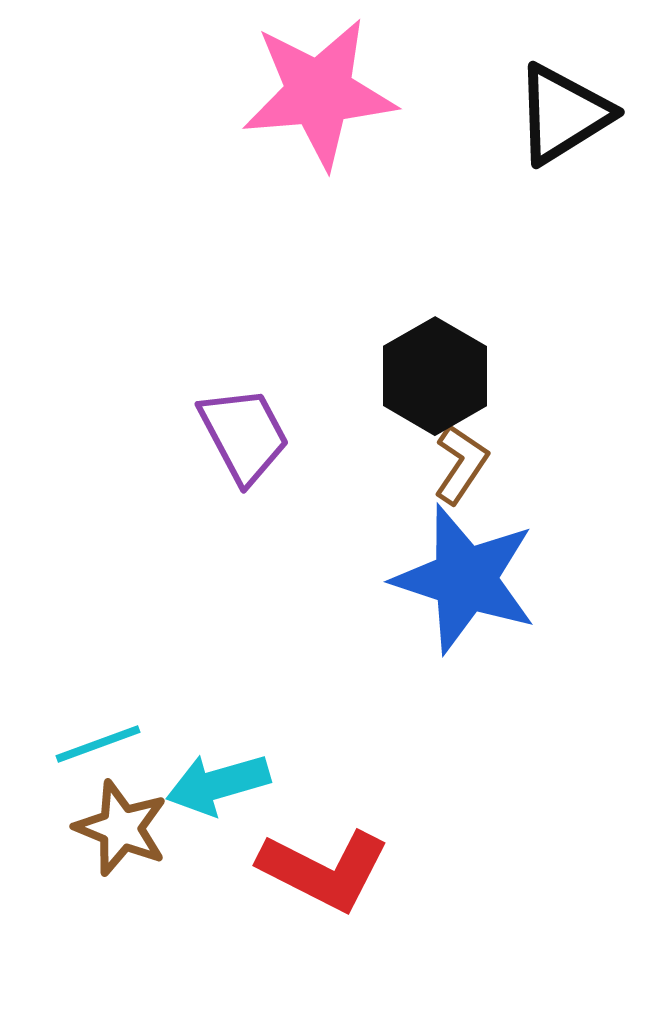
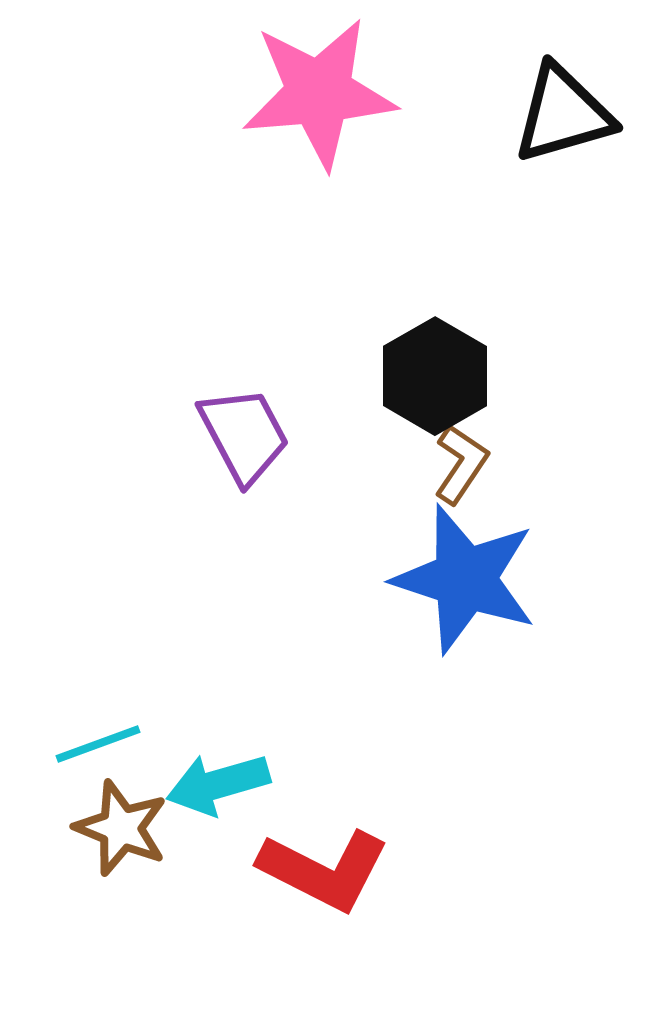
black triangle: rotated 16 degrees clockwise
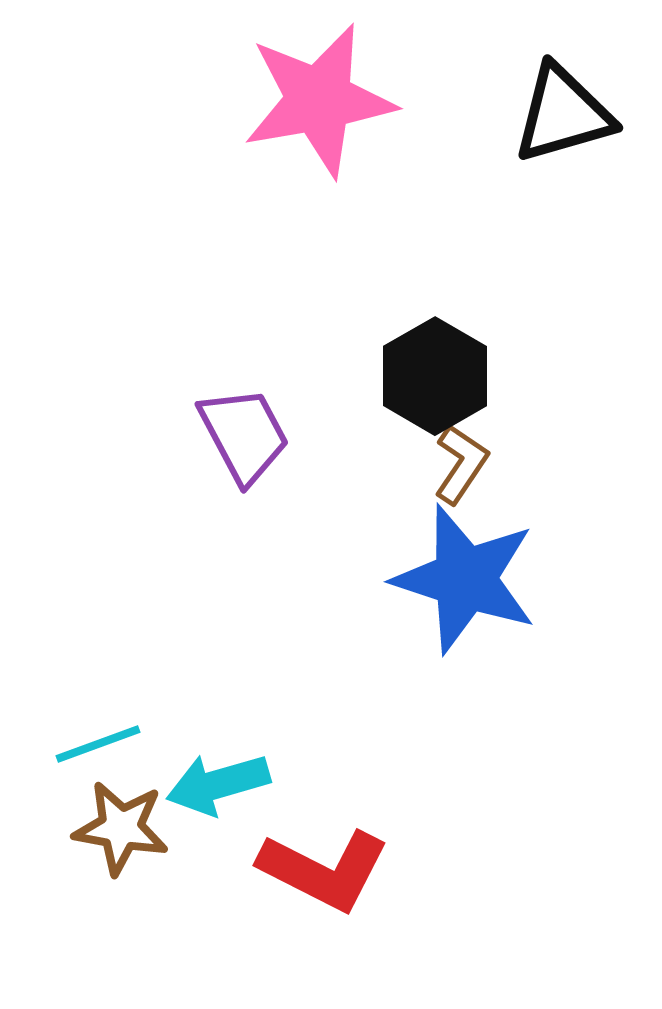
pink star: moved 7 px down; rotated 5 degrees counterclockwise
brown star: rotated 12 degrees counterclockwise
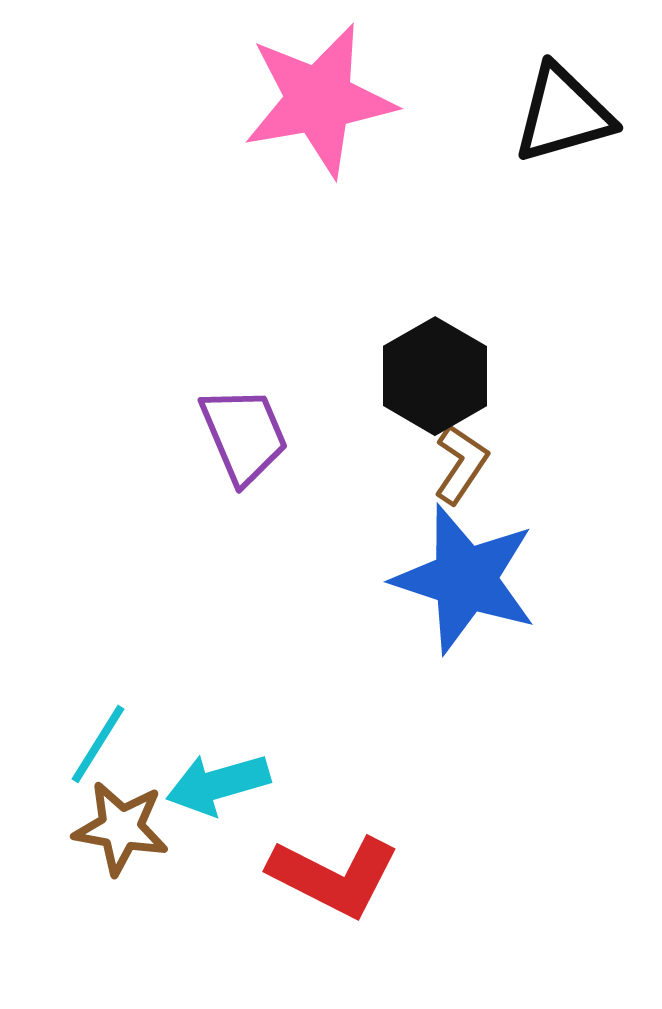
purple trapezoid: rotated 5 degrees clockwise
cyan line: rotated 38 degrees counterclockwise
red L-shape: moved 10 px right, 6 px down
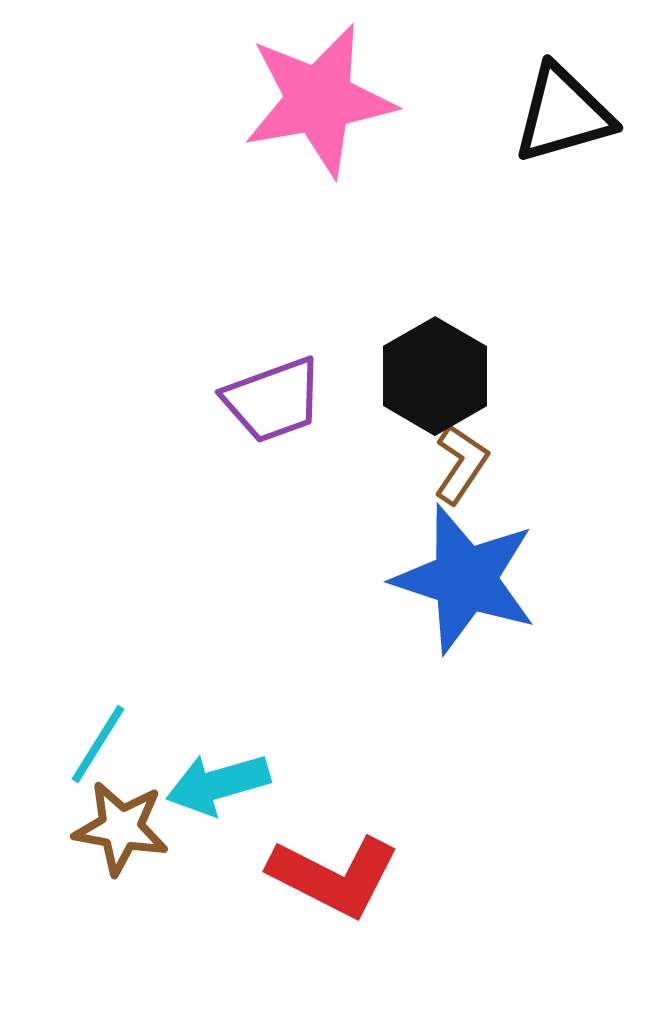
purple trapezoid: moved 29 px right, 35 px up; rotated 93 degrees clockwise
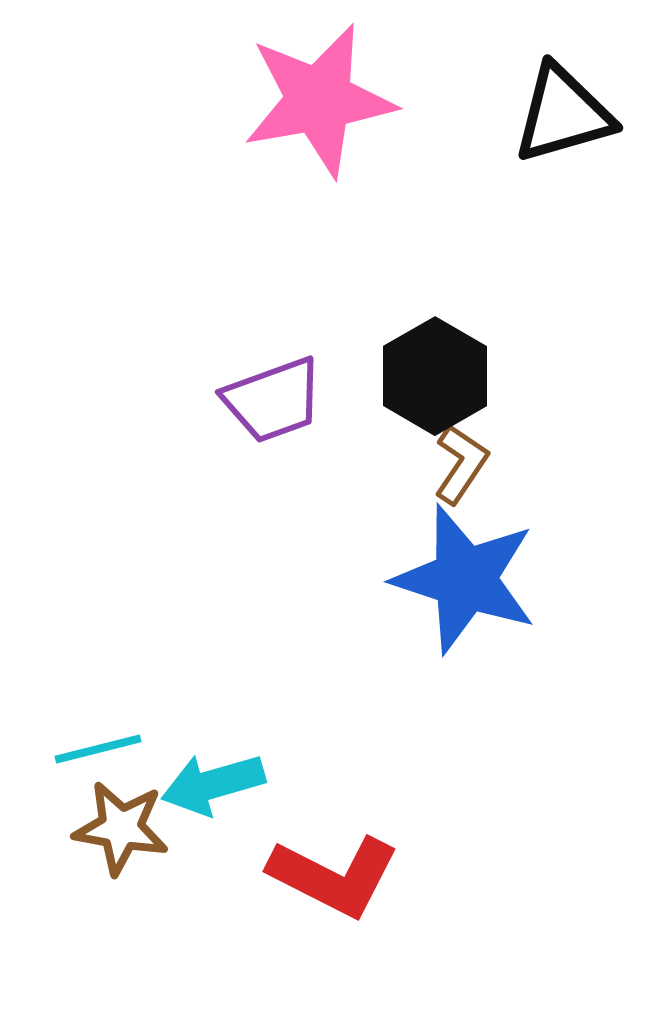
cyan line: moved 5 px down; rotated 44 degrees clockwise
cyan arrow: moved 5 px left
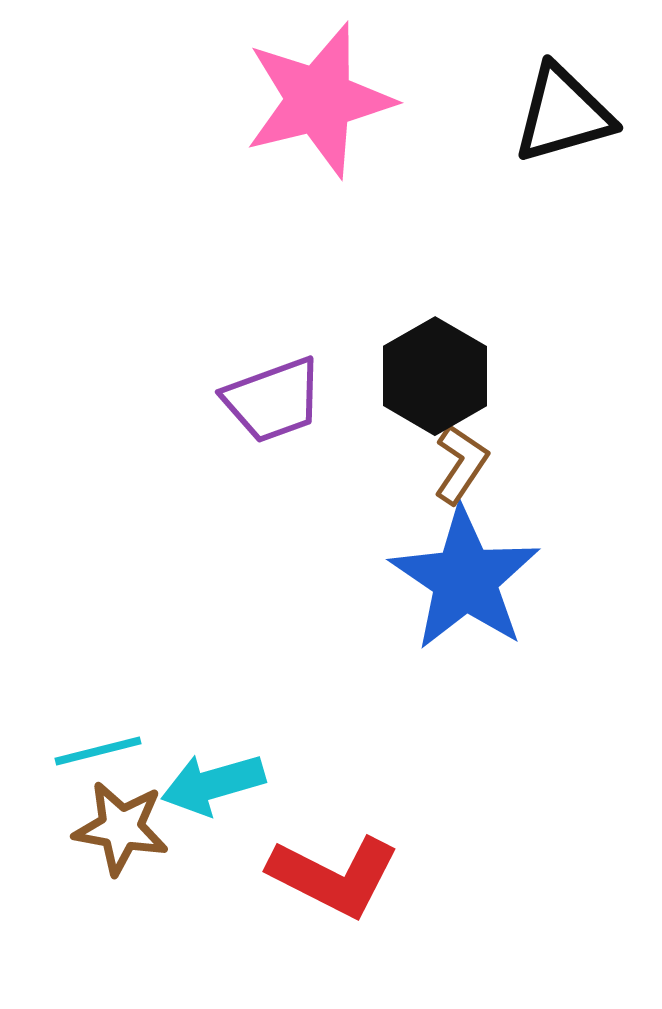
pink star: rotated 4 degrees counterclockwise
blue star: rotated 16 degrees clockwise
cyan line: moved 2 px down
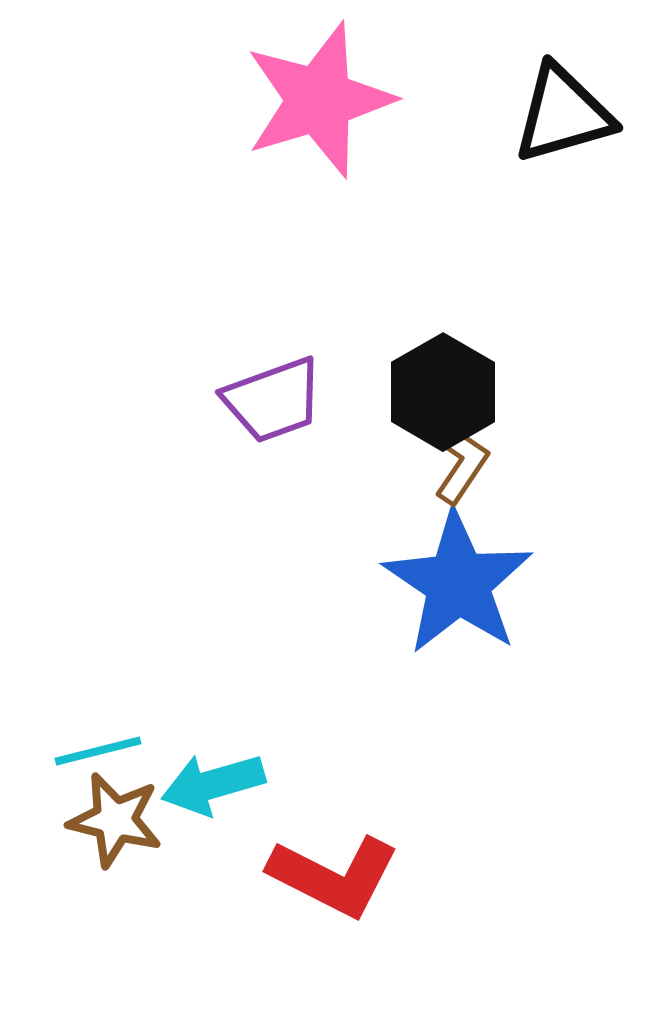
pink star: rotated 3 degrees counterclockwise
black hexagon: moved 8 px right, 16 px down
blue star: moved 7 px left, 4 px down
brown star: moved 6 px left, 8 px up; rotated 4 degrees clockwise
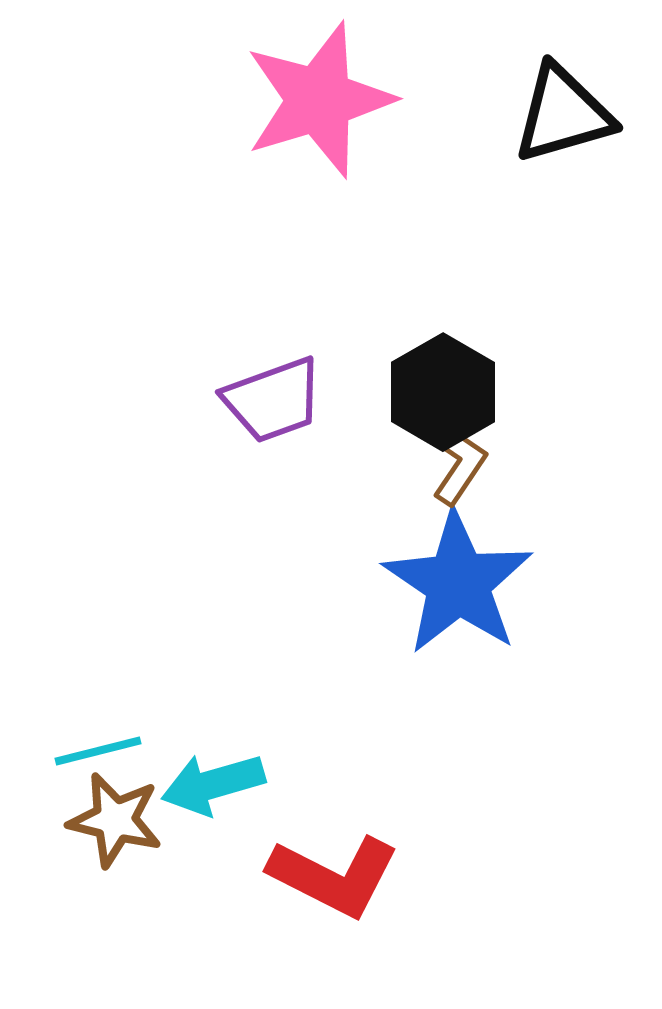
brown L-shape: moved 2 px left, 1 px down
